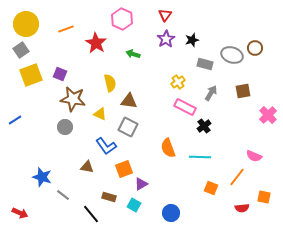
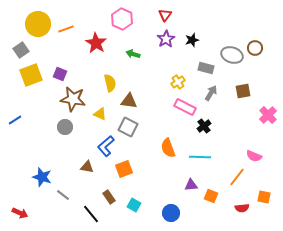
yellow circle at (26, 24): moved 12 px right
gray rectangle at (205, 64): moved 1 px right, 4 px down
blue L-shape at (106, 146): rotated 85 degrees clockwise
purple triangle at (141, 184): moved 50 px right, 1 px down; rotated 24 degrees clockwise
orange square at (211, 188): moved 8 px down
brown rectangle at (109, 197): rotated 40 degrees clockwise
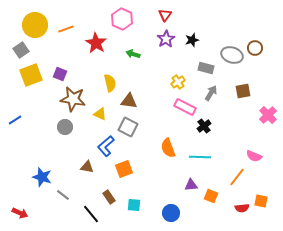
yellow circle at (38, 24): moved 3 px left, 1 px down
orange square at (264, 197): moved 3 px left, 4 px down
cyan square at (134, 205): rotated 24 degrees counterclockwise
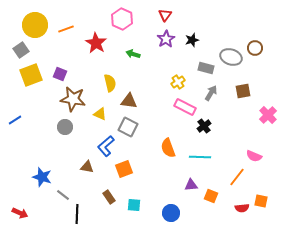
gray ellipse at (232, 55): moved 1 px left, 2 px down
black line at (91, 214): moved 14 px left; rotated 42 degrees clockwise
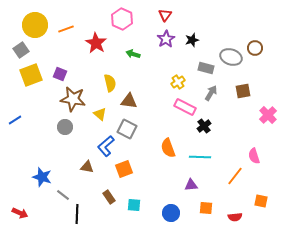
yellow triangle at (100, 114): rotated 16 degrees clockwise
gray square at (128, 127): moved 1 px left, 2 px down
pink semicircle at (254, 156): rotated 49 degrees clockwise
orange line at (237, 177): moved 2 px left, 1 px up
orange square at (211, 196): moved 5 px left, 12 px down; rotated 16 degrees counterclockwise
red semicircle at (242, 208): moved 7 px left, 9 px down
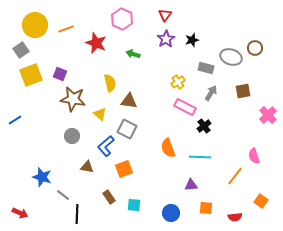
red star at (96, 43): rotated 10 degrees counterclockwise
gray circle at (65, 127): moved 7 px right, 9 px down
orange square at (261, 201): rotated 24 degrees clockwise
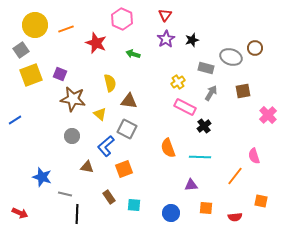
gray line at (63, 195): moved 2 px right, 1 px up; rotated 24 degrees counterclockwise
orange square at (261, 201): rotated 24 degrees counterclockwise
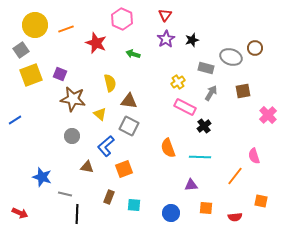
gray square at (127, 129): moved 2 px right, 3 px up
brown rectangle at (109, 197): rotated 56 degrees clockwise
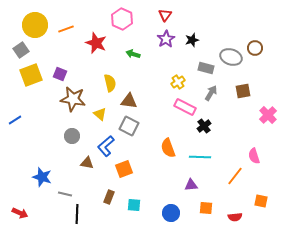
brown triangle at (87, 167): moved 4 px up
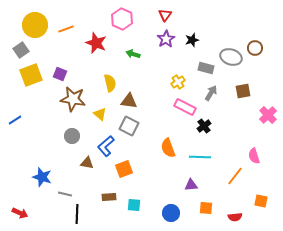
brown rectangle at (109, 197): rotated 64 degrees clockwise
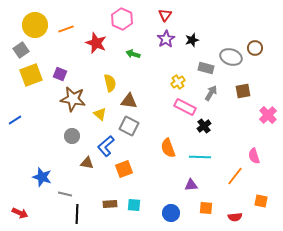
brown rectangle at (109, 197): moved 1 px right, 7 px down
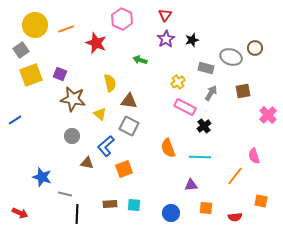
green arrow at (133, 54): moved 7 px right, 6 px down
